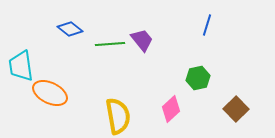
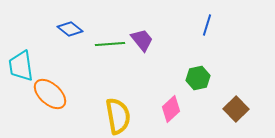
orange ellipse: moved 1 px down; rotated 16 degrees clockwise
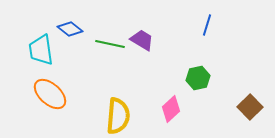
purple trapezoid: rotated 20 degrees counterclockwise
green line: rotated 16 degrees clockwise
cyan trapezoid: moved 20 px right, 16 px up
brown square: moved 14 px right, 2 px up
yellow semicircle: rotated 15 degrees clockwise
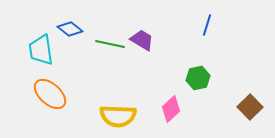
yellow semicircle: rotated 87 degrees clockwise
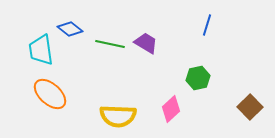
purple trapezoid: moved 4 px right, 3 px down
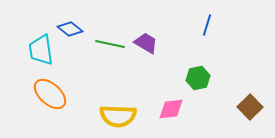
pink diamond: rotated 36 degrees clockwise
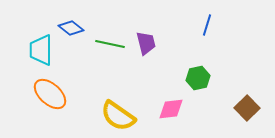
blue diamond: moved 1 px right, 1 px up
purple trapezoid: rotated 45 degrees clockwise
cyan trapezoid: rotated 8 degrees clockwise
brown square: moved 3 px left, 1 px down
yellow semicircle: rotated 33 degrees clockwise
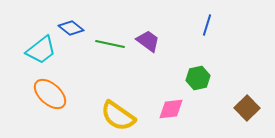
purple trapezoid: moved 2 px right, 2 px up; rotated 40 degrees counterclockwise
cyan trapezoid: rotated 128 degrees counterclockwise
